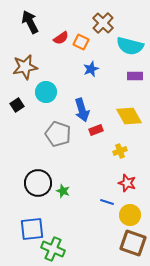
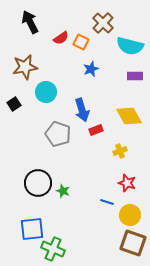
black square: moved 3 px left, 1 px up
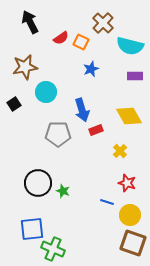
gray pentagon: rotated 20 degrees counterclockwise
yellow cross: rotated 24 degrees counterclockwise
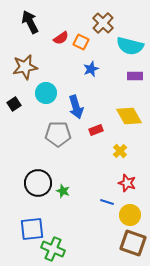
cyan circle: moved 1 px down
blue arrow: moved 6 px left, 3 px up
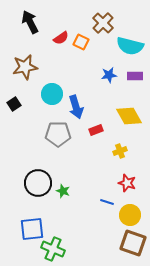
blue star: moved 18 px right, 6 px down; rotated 14 degrees clockwise
cyan circle: moved 6 px right, 1 px down
yellow cross: rotated 24 degrees clockwise
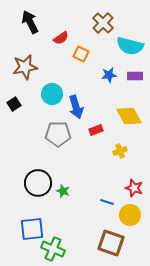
orange square: moved 12 px down
red star: moved 7 px right, 5 px down
brown square: moved 22 px left
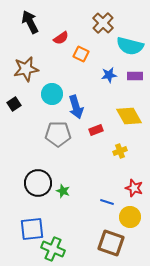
brown star: moved 1 px right, 2 px down
yellow circle: moved 2 px down
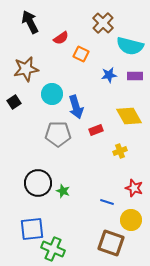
black square: moved 2 px up
yellow circle: moved 1 px right, 3 px down
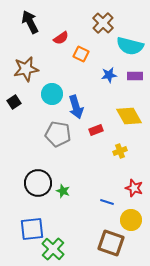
gray pentagon: rotated 10 degrees clockwise
green cross: rotated 20 degrees clockwise
